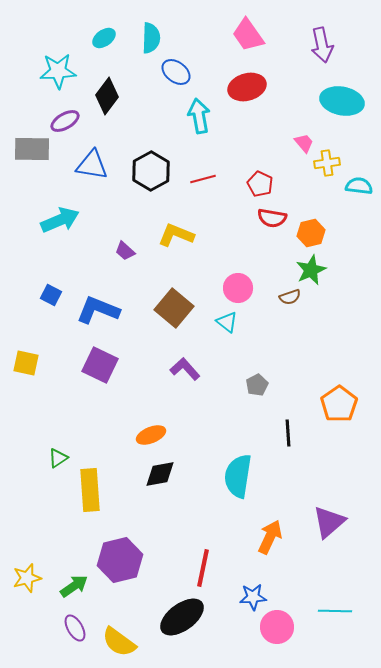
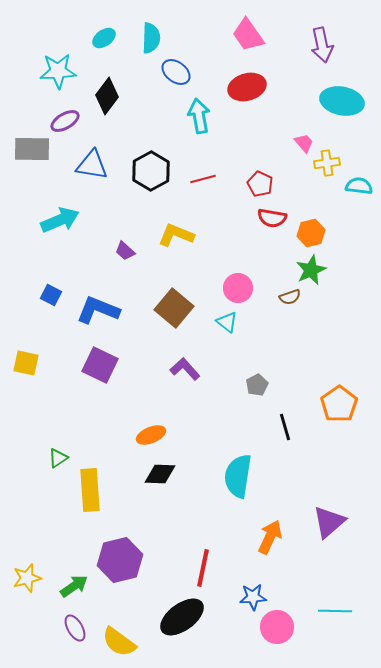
black line at (288, 433): moved 3 px left, 6 px up; rotated 12 degrees counterclockwise
black diamond at (160, 474): rotated 12 degrees clockwise
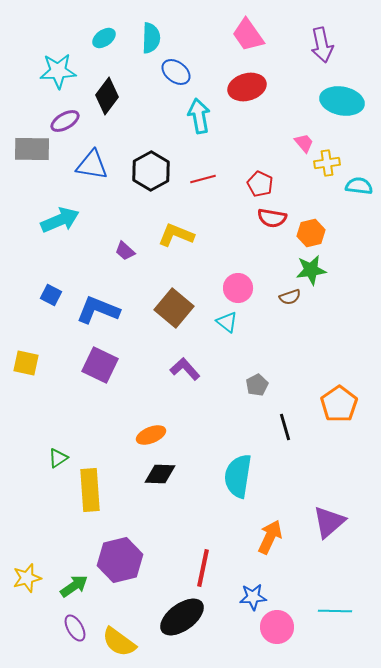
green star at (311, 270): rotated 16 degrees clockwise
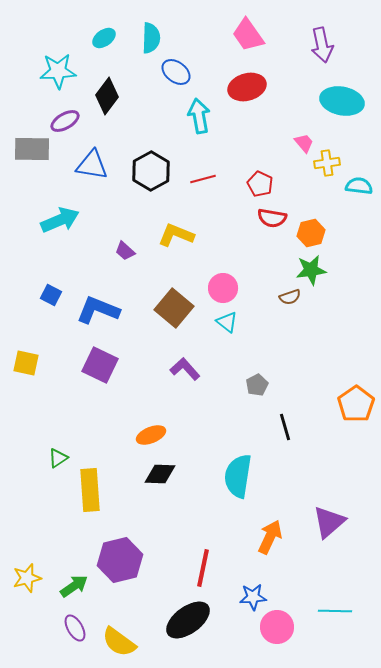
pink circle at (238, 288): moved 15 px left
orange pentagon at (339, 404): moved 17 px right
black ellipse at (182, 617): moved 6 px right, 3 px down
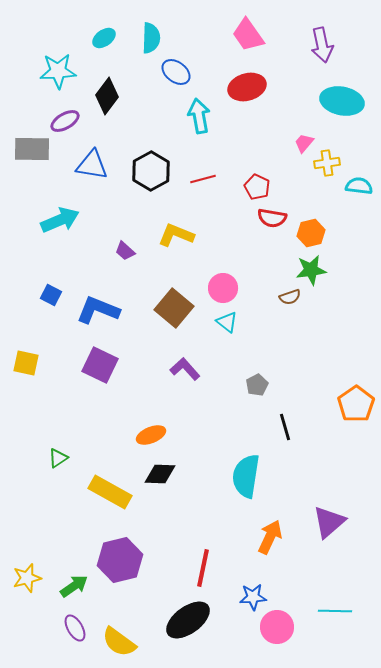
pink trapezoid at (304, 143): rotated 100 degrees counterclockwise
red pentagon at (260, 184): moved 3 px left, 3 px down
cyan semicircle at (238, 476): moved 8 px right
yellow rectangle at (90, 490): moved 20 px right, 2 px down; rotated 57 degrees counterclockwise
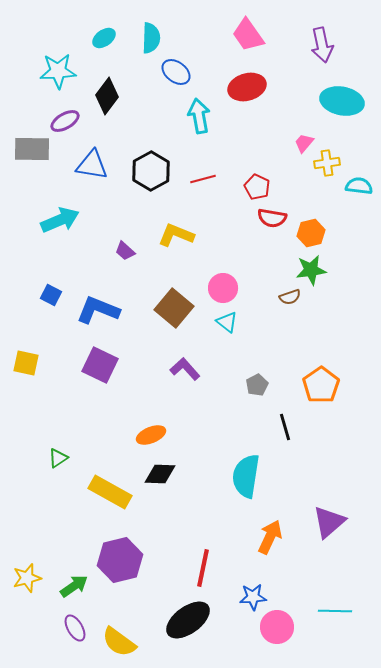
orange pentagon at (356, 404): moved 35 px left, 19 px up
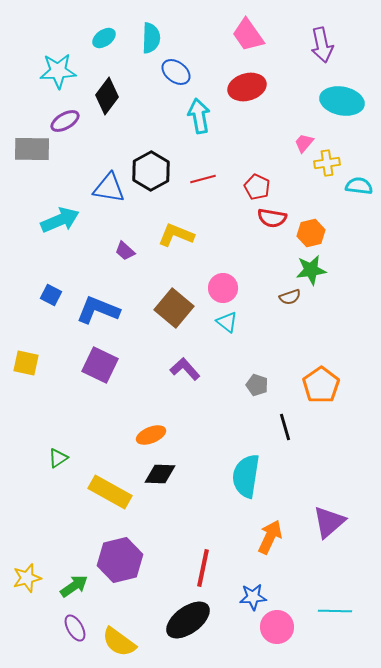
blue triangle at (92, 165): moved 17 px right, 23 px down
gray pentagon at (257, 385): rotated 25 degrees counterclockwise
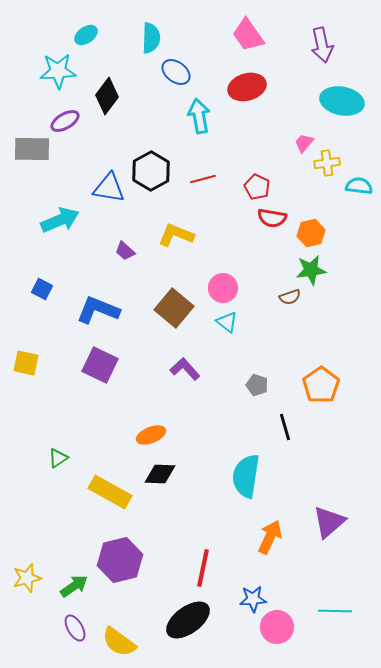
cyan ellipse at (104, 38): moved 18 px left, 3 px up
blue square at (51, 295): moved 9 px left, 6 px up
blue star at (253, 597): moved 2 px down
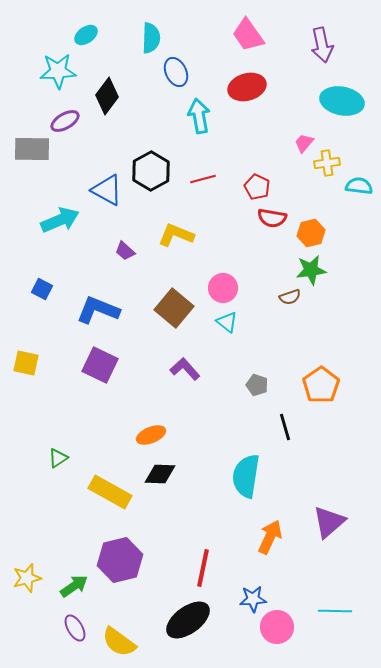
blue ellipse at (176, 72): rotated 28 degrees clockwise
blue triangle at (109, 188): moved 2 px left, 2 px down; rotated 20 degrees clockwise
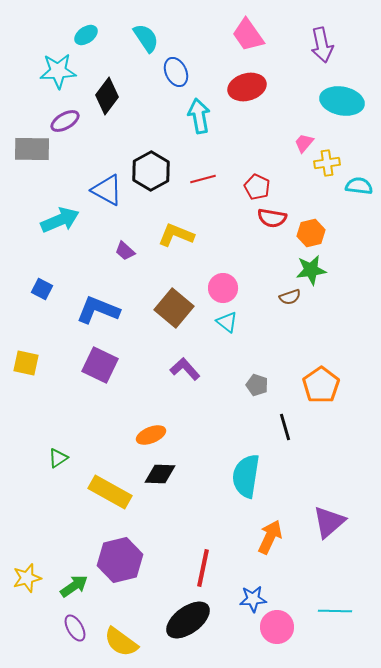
cyan semicircle at (151, 38): moved 5 px left; rotated 36 degrees counterclockwise
yellow semicircle at (119, 642): moved 2 px right
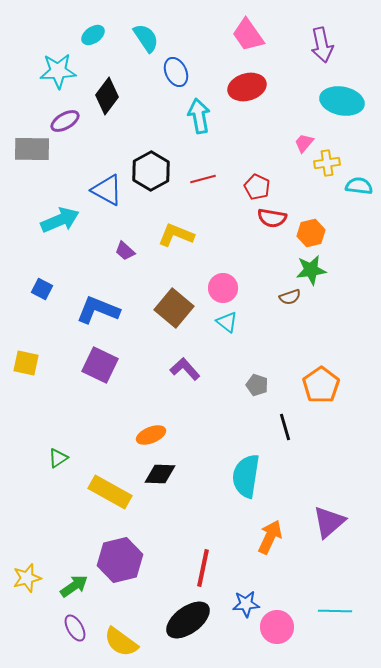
cyan ellipse at (86, 35): moved 7 px right
blue star at (253, 599): moved 7 px left, 5 px down
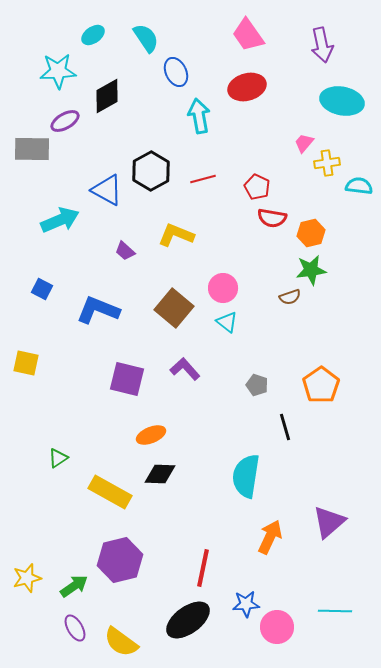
black diamond at (107, 96): rotated 24 degrees clockwise
purple square at (100, 365): moved 27 px right, 14 px down; rotated 12 degrees counterclockwise
